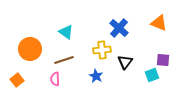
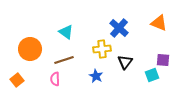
yellow cross: moved 1 px up
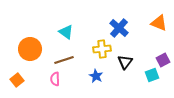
purple square: rotated 32 degrees counterclockwise
